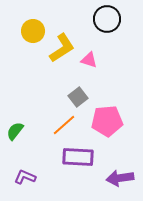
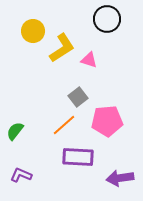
purple L-shape: moved 4 px left, 2 px up
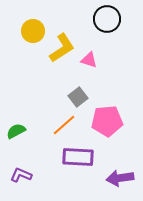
green semicircle: moved 1 px right; rotated 24 degrees clockwise
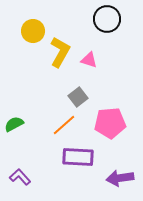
yellow L-shape: moved 2 px left, 4 px down; rotated 28 degrees counterclockwise
pink pentagon: moved 3 px right, 2 px down
green semicircle: moved 2 px left, 7 px up
purple L-shape: moved 1 px left, 2 px down; rotated 25 degrees clockwise
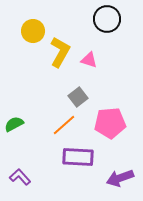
purple arrow: rotated 12 degrees counterclockwise
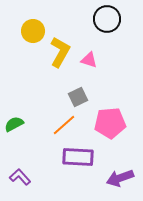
gray square: rotated 12 degrees clockwise
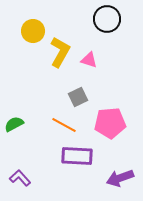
orange line: rotated 70 degrees clockwise
purple rectangle: moved 1 px left, 1 px up
purple L-shape: moved 1 px down
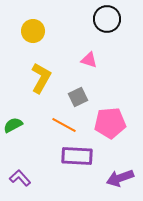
yellow L-shape: moved 19 px left, 26 px down
green semicircle: moved 1 px left, 1 px down
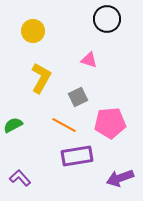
purple rectangle: rotated 12 degrees counterclockwise
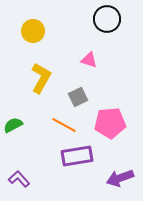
purple L-shape: moved 1 px left, 1 px down
